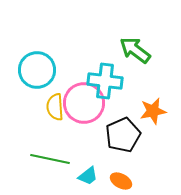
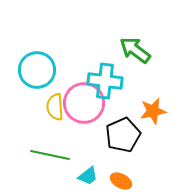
green line: moved 4 px up
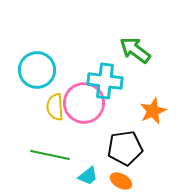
orange star: rotated 12 degrees counterclockwise
black pentagon: moved 2 px right, 13 px down; rotated 16 degrees clockwise
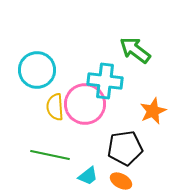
pink circle: moved 1 px right, 1 px down
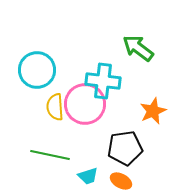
green arrow: moved 3 px right, 2 px up
cyan cross: moved 2 px left
cyan trapezoid: rotated 20 degrees clockwise
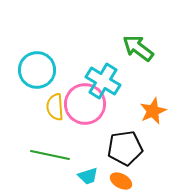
cyan cross: rotated 24 degrees clockwise
